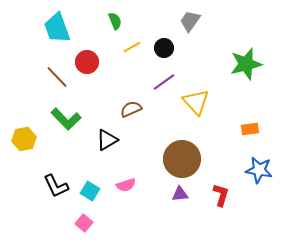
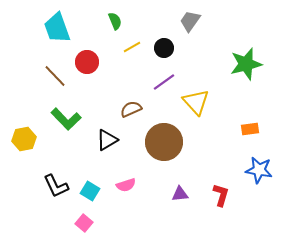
brown line: moved 2 px left, 1 px up
brown circle: moved 18 px left, 17 px up
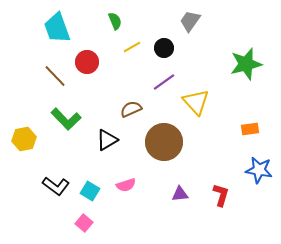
black L-shape: rotated 28 degrees counterclockwise
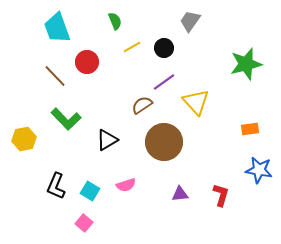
brown semicircle: moved 11 px right, 4 px up; rotated 10 degrees counterclockwise
black L-shape: rotated 76 degrees clockwise
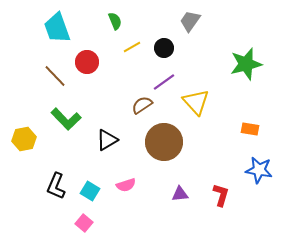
orange rectangle: rotated 18 degrees clockwise
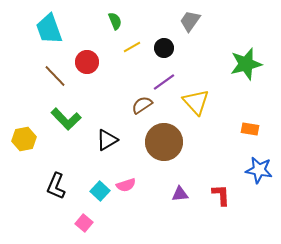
cyan trapezoid: moved 8 px left, 1 px down
cyan square: moved 10 px right; rotated 12 degrees clockwise
red L-shape: rotated 20 degrees counterclockwise
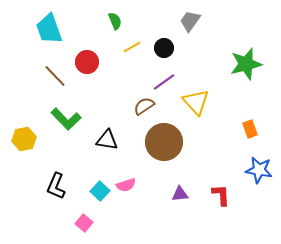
brown semicircle: moved 2 px right, 1 px down
orange rectangle: rotated 60 degrees clockwise
black triangle: rotated 40 degrees clockwise
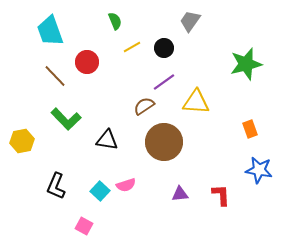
cyan trapezoid: moved 1 px right, 2 px down
yellow triangle: rotated 44 degrees counterclockwise
yellow hexagon: moved 2 px left, 2 px down
pink square: moved 3 px down; rotated 12 degrees counterclockwise
